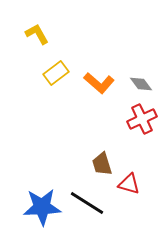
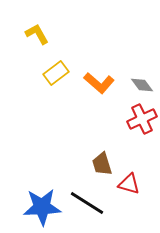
gray diamond: moved 1 px right, 1 px down
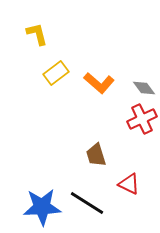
yellow L-shape: rotated 15 degrees clockwise
gray diamond: moved 2 px right, 3 px down
brown trapezoid: moved 6 px left, 9 px up
red triangle: rotated 10 degrees clockwise
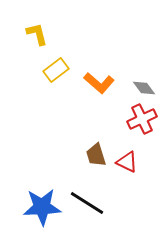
yellow rectangle: moved 3 px up
red triangle: moved 2 px left, 22 px up
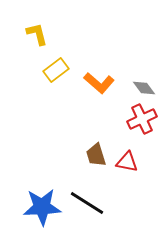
red triangle: rotated 15 degrees counterclockwise
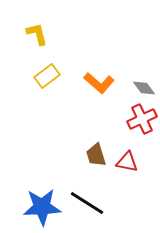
yellow rectangle: moved 9 px left, 6 px down
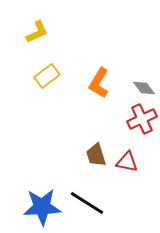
yellow L-shape: moved 2 px up; rotated 80 degrees clockwise
orange L-shape: rotated 80 degrees clockwise
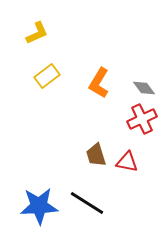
yellow L-shape: moved 1 px down
blue star: moved 3 px left, 1 px up
